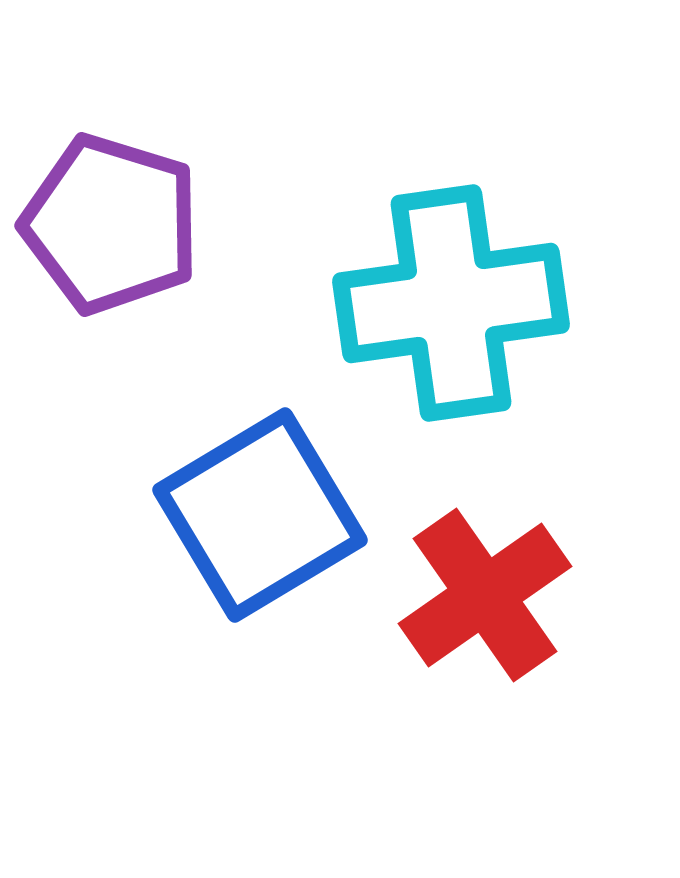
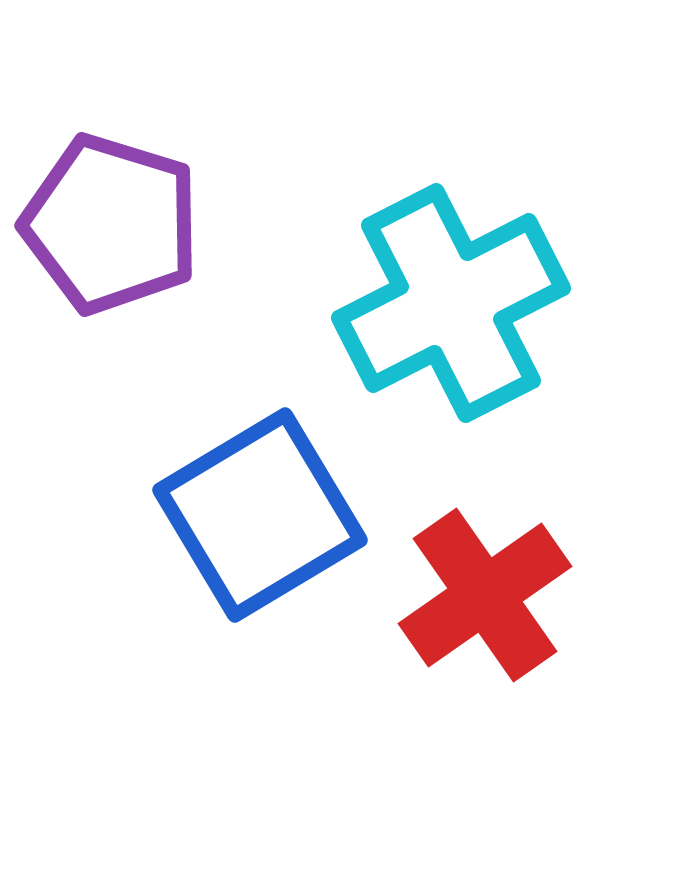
cyan cross: rotated 19 degrees counterclockwise
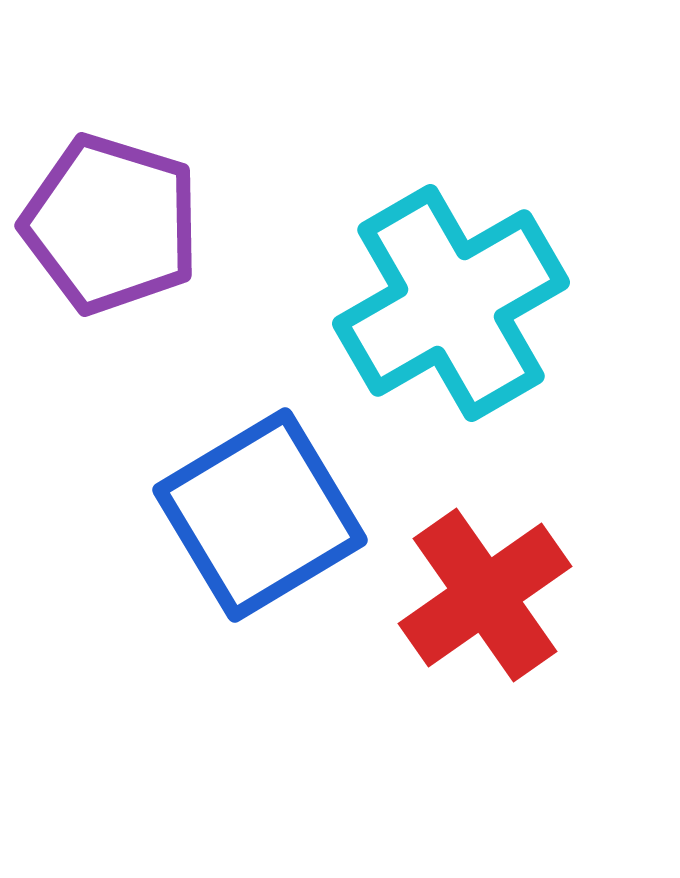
cyan cross: rotated 3 degrees counterclockwise
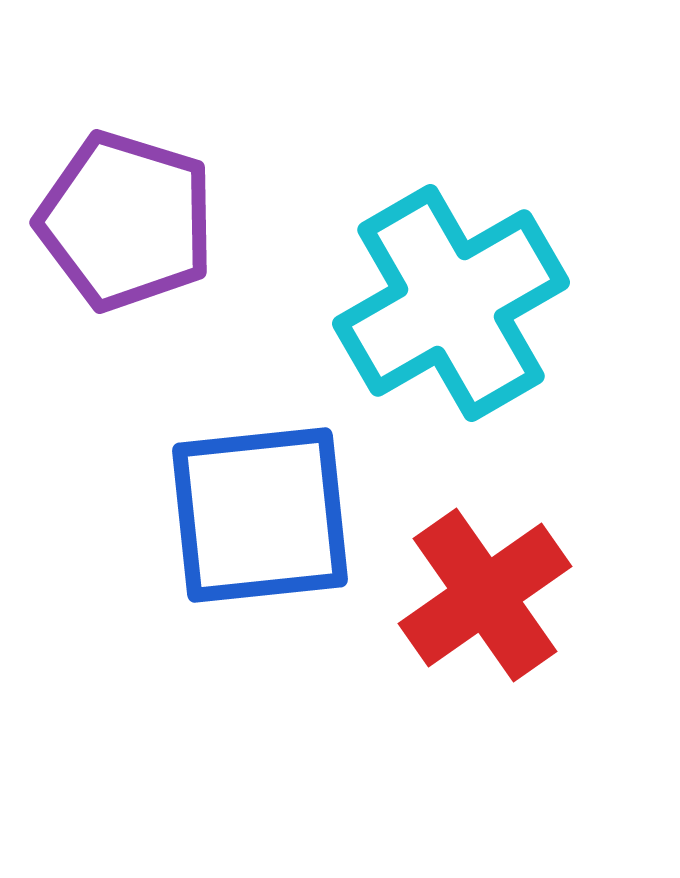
purple pentagon: moved 15 px right, 3 px up
blue square: rotated 25 degrees clockwise
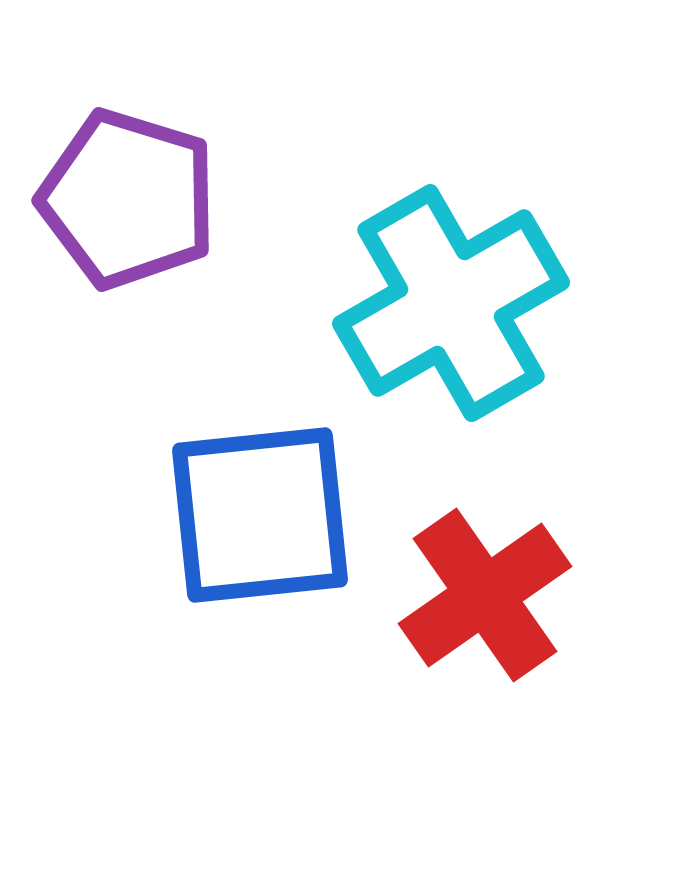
purple pentagon: moved 2 px right, 22 px up
